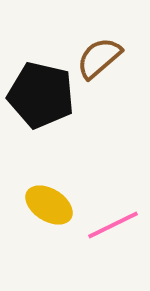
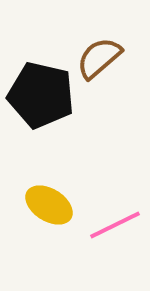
pink line: moved 2 px right
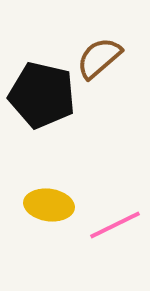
black pentagon: moved 1 px right
yellow ellipse: rotated 24 degrees counterclockwise
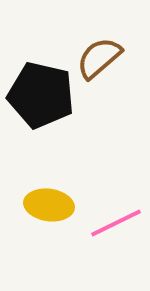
black pentagon: moved 1 px left
pink line: moved 1 px right, 2 px up
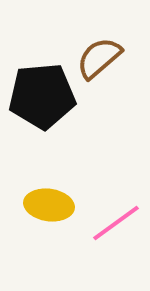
black pentagon: moved 1 px right, 1 px down; rotated 18 degrees counterclockwise
pink line: rotated 10 degrees counterclockwise
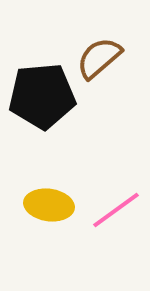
pink line: moved 13 px up
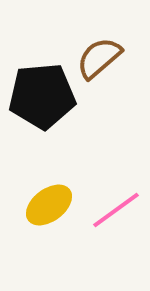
yellow ellipse: rotated 45 degrees counterclockwise
